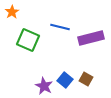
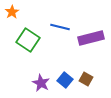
green square: rotated 10 degrees clockwise
purple star: moved 3 px left, 3 px up
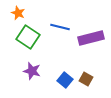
orange star: moved 6 px right, 1 px down; rotated 16 degrees counterclockwise
green square: moved 3 px up
purple star: moved 9 px left, 12 px up; rotated 12 degrees counterclockwise
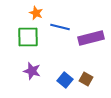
orange star: moved 18 px right
green square: rotated 35 degrees counterclockwise
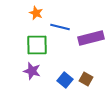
green square: moved 9 px right, 8 px down
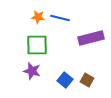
orange star: moved 2 px right, 4 px down; rotated 16 degrees counterclockwise
blue line: moved 9 px up
brown square: moved 1 px right, 1 px down
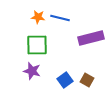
blue square: rotated 14 degrees clockwise
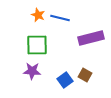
orange star: moved 2 px up; rotated 16 degrees clockwise
purple star: rotated 12 degrees counterclockwise
brown square: moved 2 px left, 5 px up
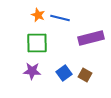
green square: moved 2 px up
blue square: moved 1 px left, 7 px up
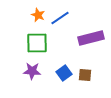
blue line: rotated 48 degrees counterclockwise
brown square: rotated 24 degrees counterclockwise
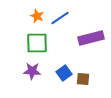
orange star: moved 1 px left, 1 px down
brown square: moved 2 px left, 4 px down
